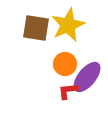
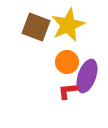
brown square: moved 1 px up; rotated 12 degrees clockwise
orange circle: moved 2 px right, 2 px up
purple ellipse: moved 1 px up; rotated 20 degrees counterclockwise
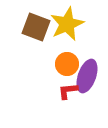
yellow star: moved 1 px left, 1 px up
orange circle: moved 2 px down
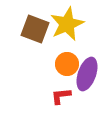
brown square: moved 1 px left, 2 px down
purple ellipse: moved 2 px up
red L-shape: moved 7 px left, 5 px down
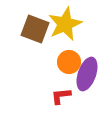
yellow star: moved 2 px left
orange circle: moved 2 px right, 2 px up
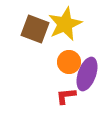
red L-shape: moved 5 px right
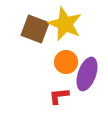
yellow star: rotated 24 degrees counterclockwise
orange circle: moved 3 px left
red L-shape: moved 7 px left
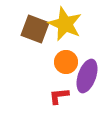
purple ellipse: moved 2 px down
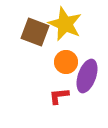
brown square: moved 3 px down
